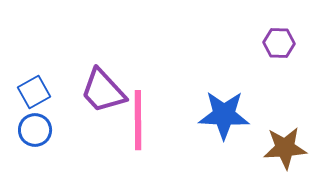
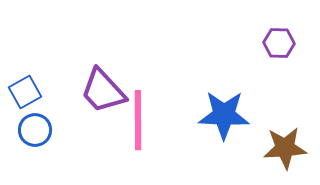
blue square: moved 9 px left
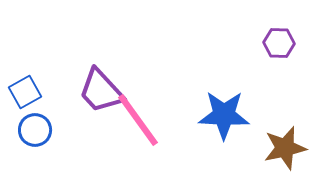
purple trapezoid: moved 2 px left
pink line: rotated 36 degrees counterclockwise
brown star: rotated 9 degrees counterclockwise
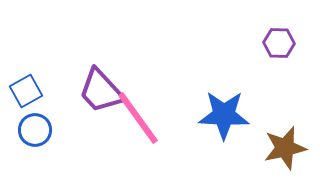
blue square: moved 1 px right, 1 px up
pink line: moved 2 px up
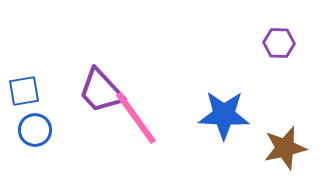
blue square: moved 2 px left; rotated 20 degrees clockwise
pink line: moved 2 px left
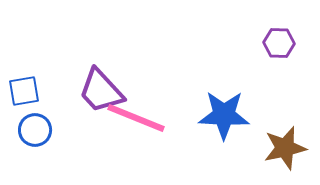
pink line: rotated 32 degrees counterclockwise
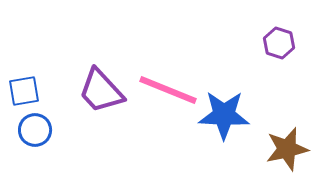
purple hexagon: rotated 16 degrees clockwise
pink line: moved 32 px right, 28 px up
brown star: moved 2 px right, 1 px down
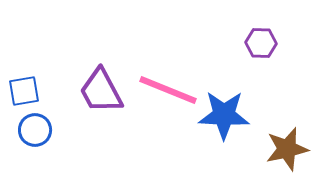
purple hexagon: moved 18 px left; rotated 16 degrees counterclockwise
purple trapezoid: rotated 15 degrees clockwise
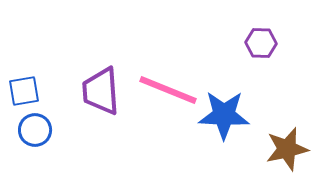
purple trapezoid: rotated 24 degrees clockwise
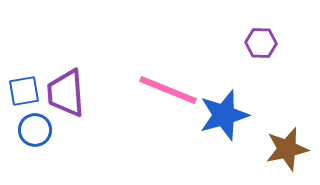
purple trapezoid: moved 35 px left, 2 px down
blue star: rotated 18 degrees counterclockwise
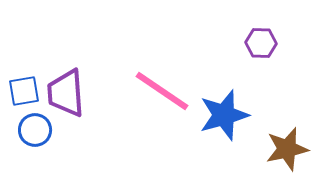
pink line: moved 6 px left, 1 px down; rotated 12 degrees clockwise
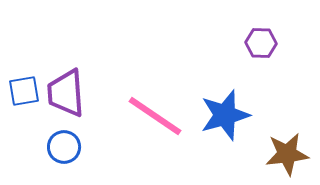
pink line: moved 7 px left, 25 px down
blue star: moved 1 px right
blue circle: moved 29 px right, 17 px down
brown star: moved 5 px down; rotated 6 degrees clockwise
